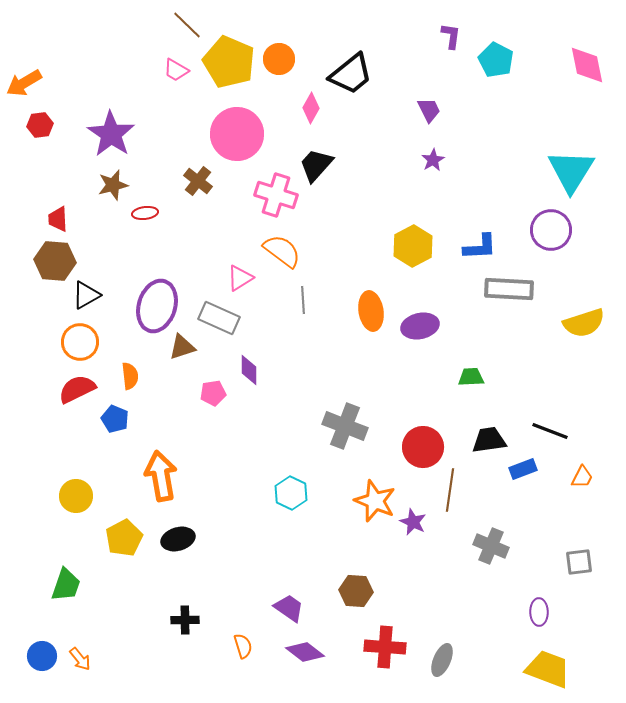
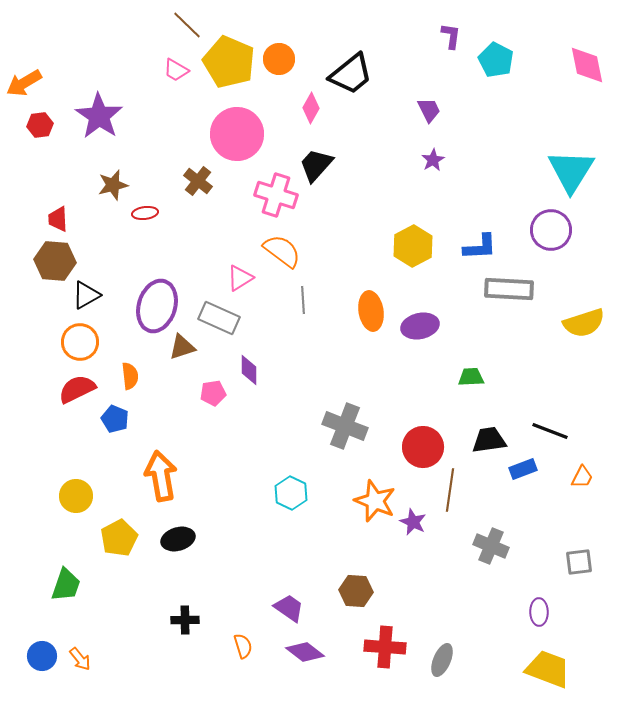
purple star at (111, 134): moved 12 px left, 18 px up
yellow pentagon at (124, 538): moved 5 px left
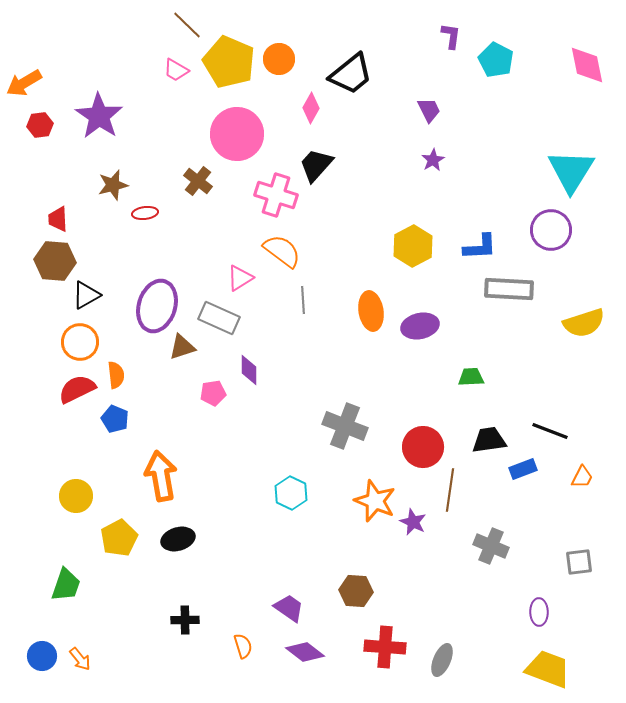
orange semicircle at (130, 376): moved 14 px left, 1 px up
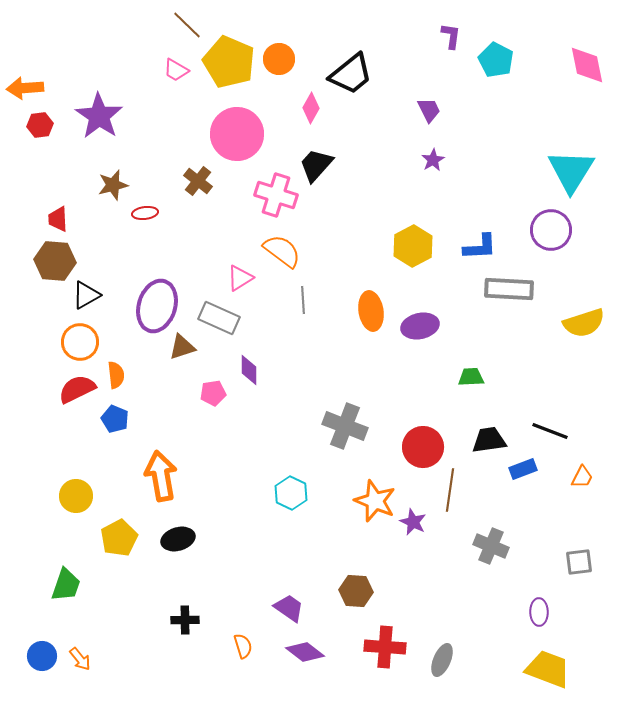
orange arrow at (24, 83): moved 1 px right, 5 px down; rotated 27 degrees clockwise
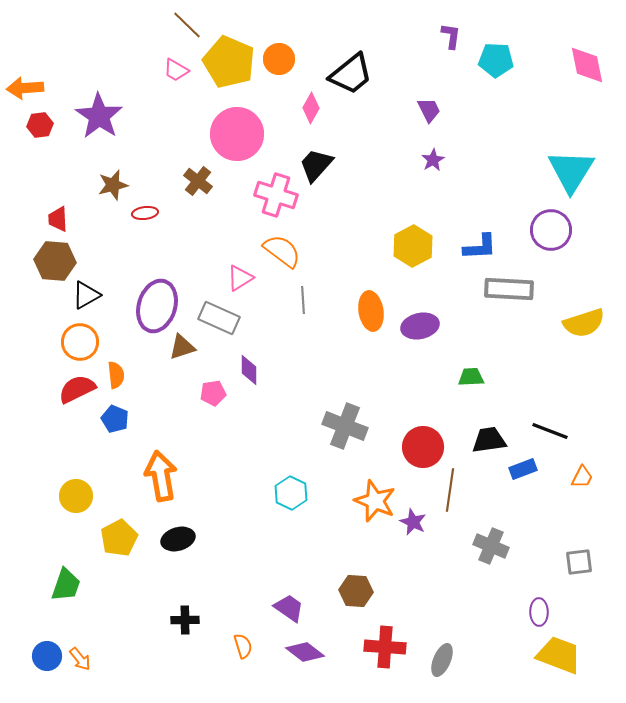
cyan pentagon at (496, 60): rotated 24 degrees counterclockwise
blue circle at (42, 656): moved 5 px right
yellow trapezoid at (548, 669): moved 11 px right, 14 px up
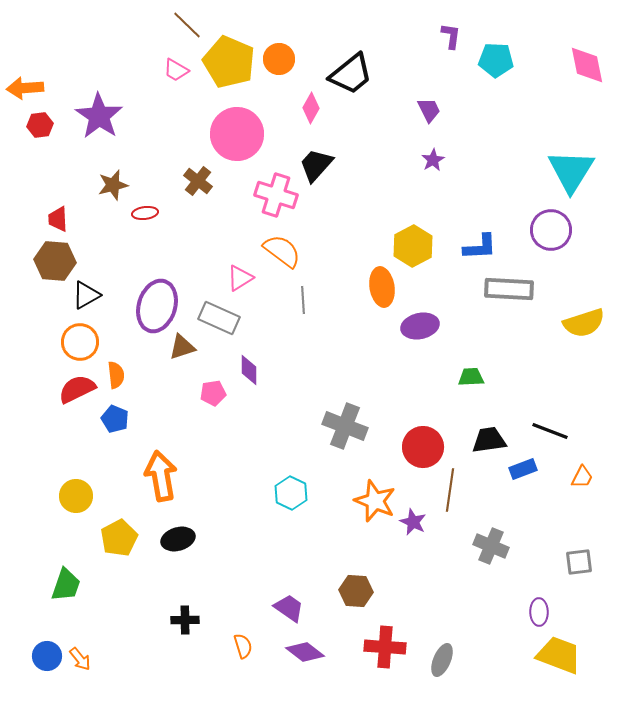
orange ellipse at (371, 311): moved 11 px right, 24 px up
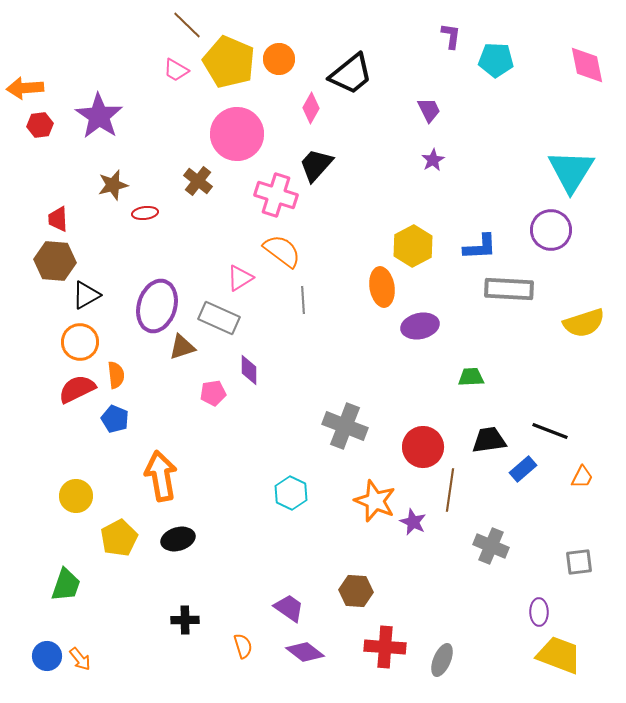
blue rectangle at (523, 469): rotated 20 degrees counterclockwise
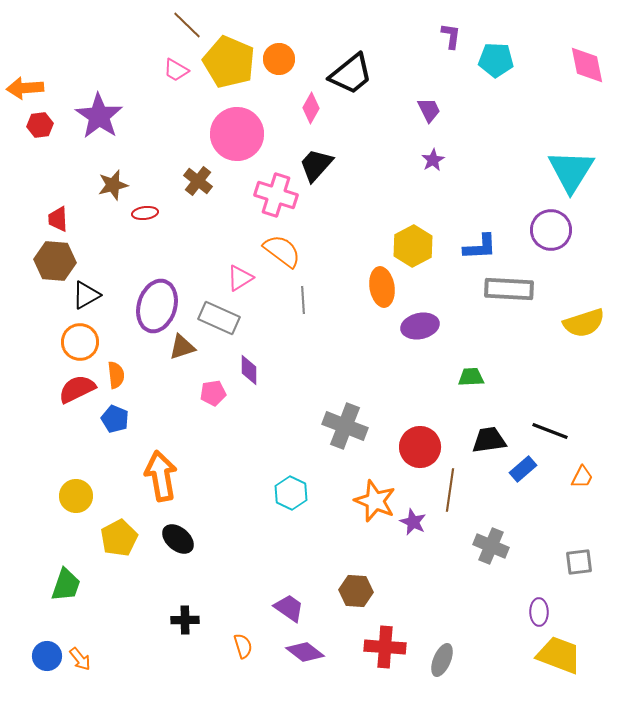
red circle at (423, 447): moved 3 px left
black ellipse at (178, 539): rotated 56 degrees clockwise
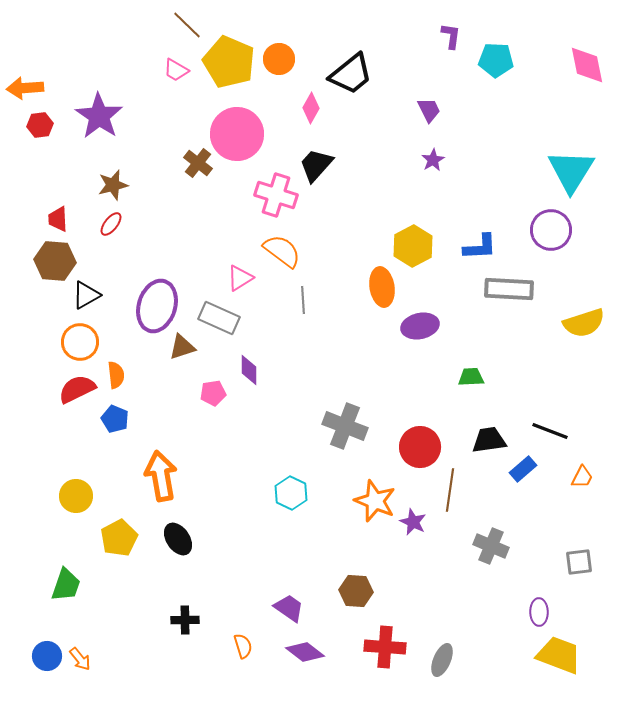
brown cross at (198, 181): moved 18 px up
red ellipse at (145, 213): moved 34 px left, 11 px down; rotated 45 degrees counterclockwise
black ellipse at (178, 539): rotated 16 degrees clockwise
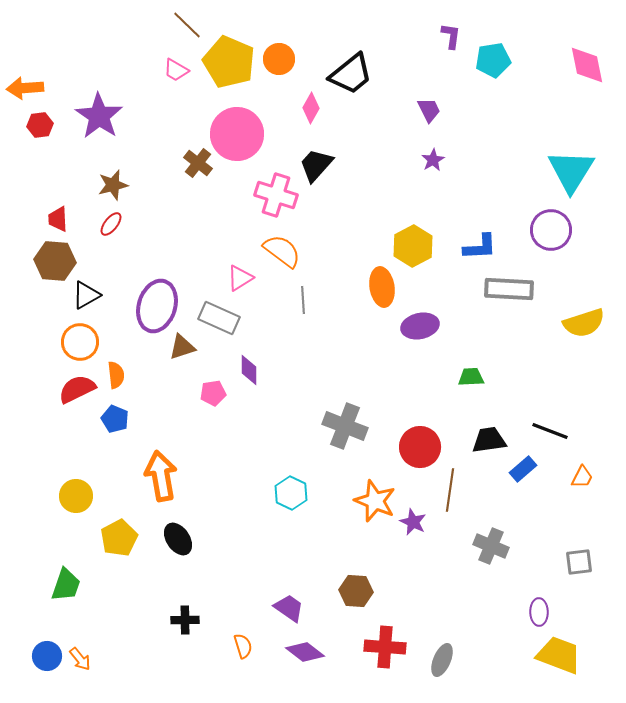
cyan pentagon at (496, 60): moved 3 px left; rotated 12 degrees counterclockwise
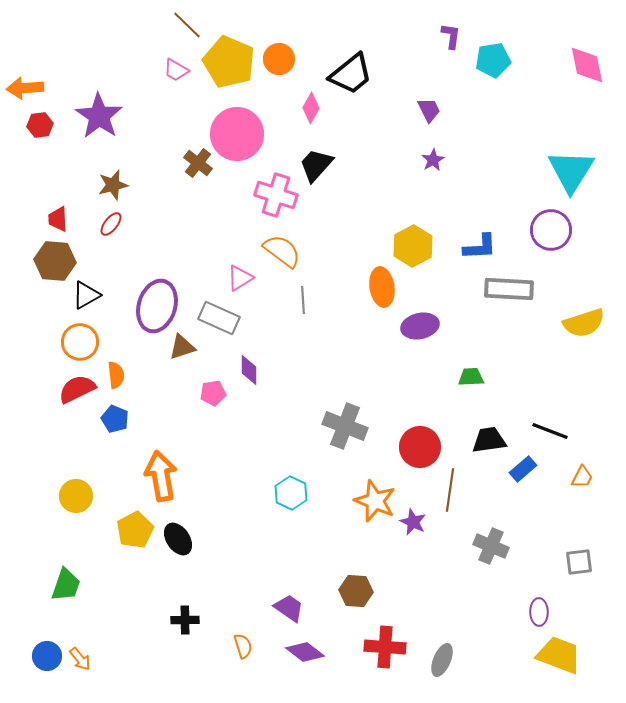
yellow pentagon at (119, 538): moved 16 px right, 8 px up
